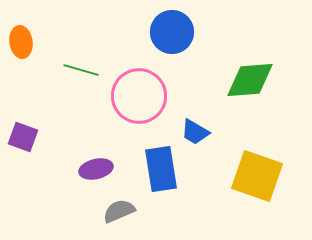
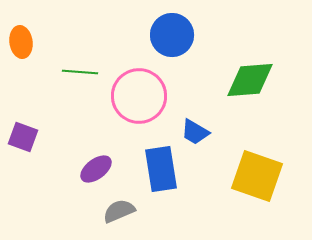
blue circle: moved 3 px down
green line: moved 1 px left, 2 px down; rotated 12 degrees counterclockwise
purple ellipse: rotated 24 degrees counterclockwise
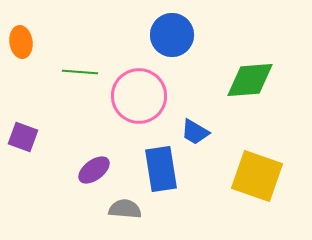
purple ellipse: moved 2 px left, 1 px down
gray semicircle: moved 6 px right, 2 px up; rotated 28 degrees clockwise
